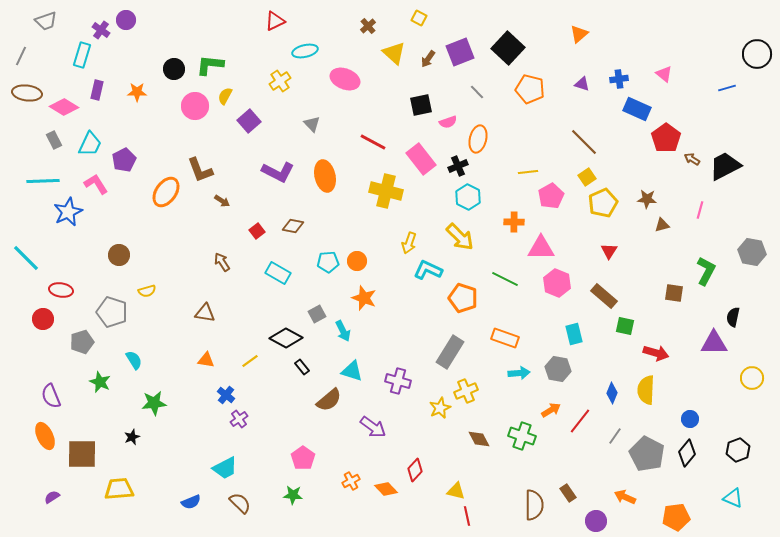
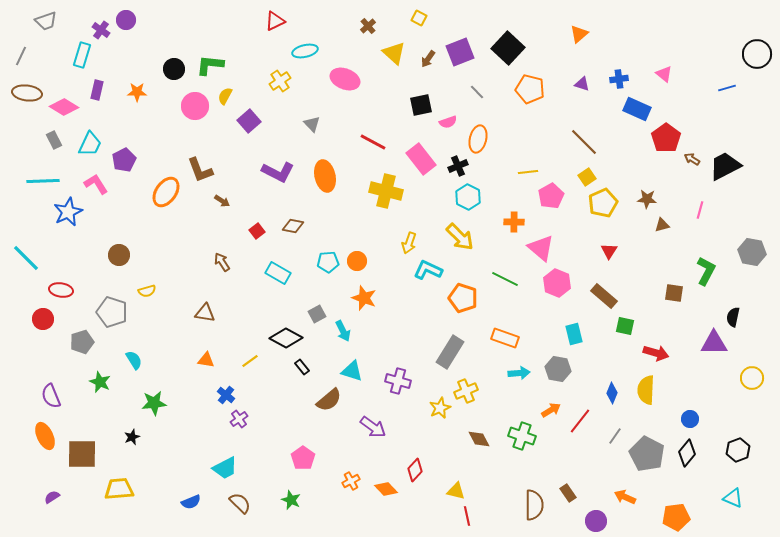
pink triangle at (541, 248): rotated 40 degrees clockwise
green star at (293, 495): moved 2 px left, 5 px down; rotated 18 degrees clockwise
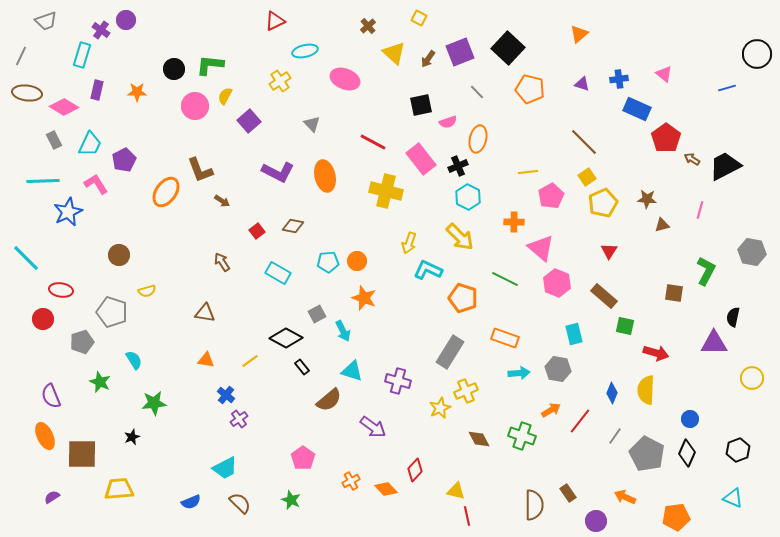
black diamond at (687, 453): rotated 16 degrees counterclockwise
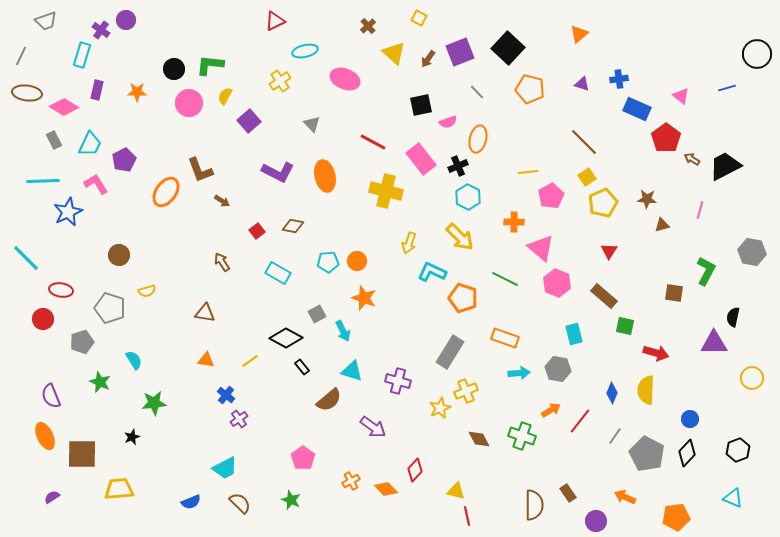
pink triangle at (664, 74): moved 17 px right, 22 px down
pink circle at (195, 106): moved 6 px left, 3 px up
cyan L-shape at (428, 270): moved 4 px right, 2 px down
gray pentagon at (112, 312): moved 2 px left, 4 px up
black diamond at (687, 453): rotated 20 degrees clockwise
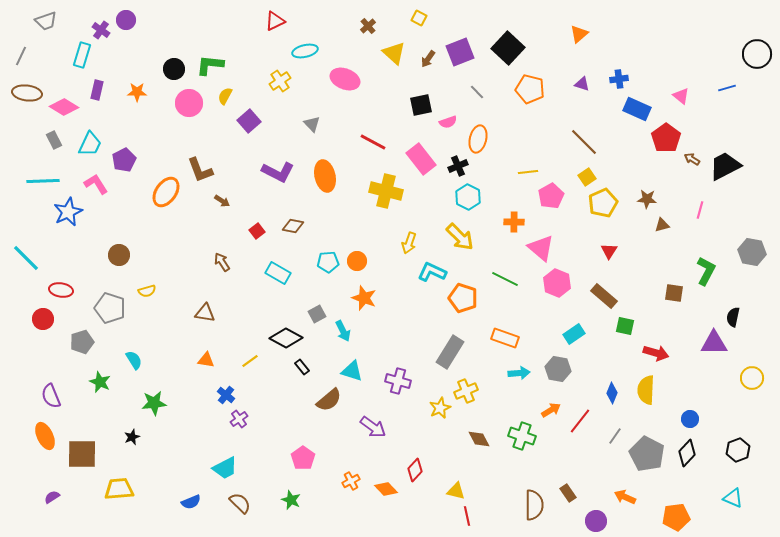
cyan rectangle at (574, 334): rotated 70 degrees clockwise
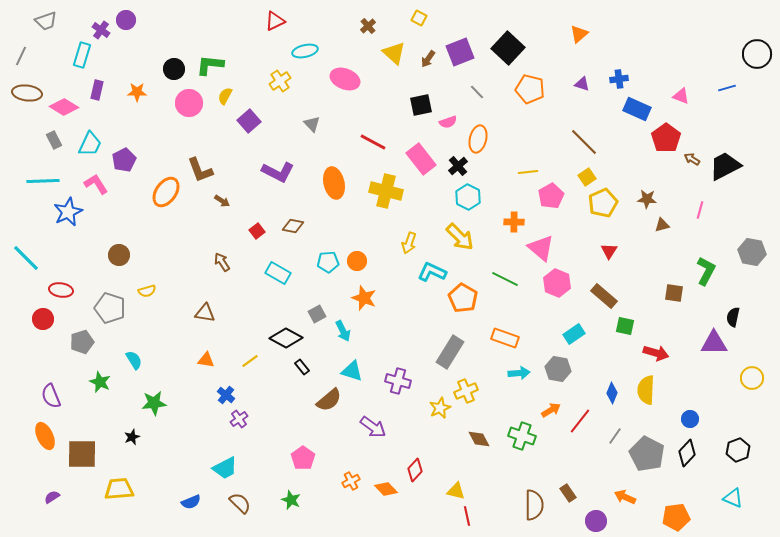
pink triangle at (681, 96): rotated 18 degrees counterclockwise
black cross at (458, 166): rotated 18 degrees counterclockwise
orange ellipse at (325, 176): moved 9 px right, 7 px down
orange pentagon at (463, 298): rotated 12 degrees clockwise
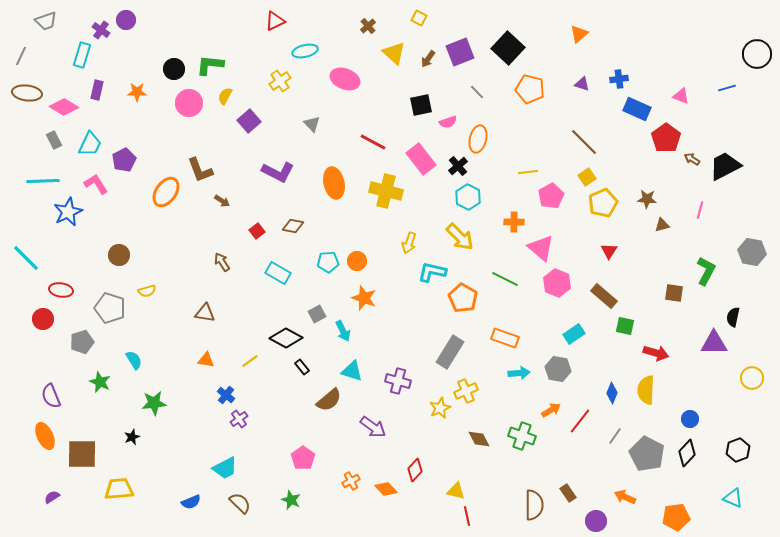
cyan L-shape at (432, 272): rotated 12 degrees counterclockwise
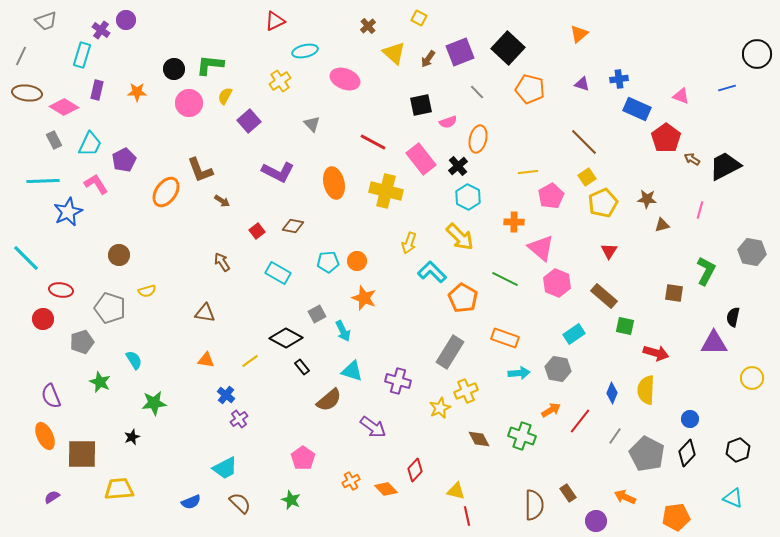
cyan L-shape at (432, 272): rotated 32 degrees clockwise
